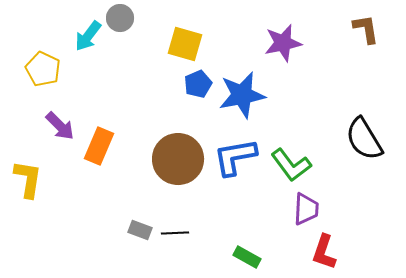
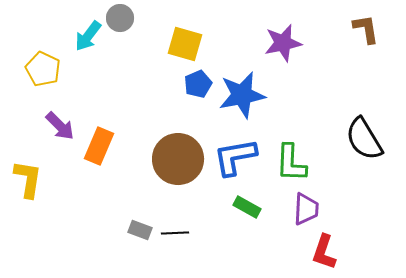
green L-shape: moved 2 px up; rotated 39 degrees clockwise
green rectangle: moved 50 px up
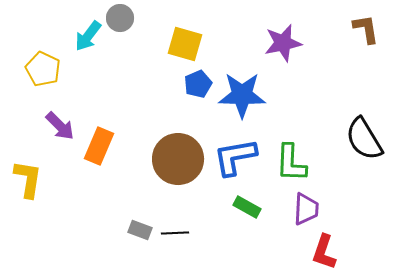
blue star: rotated 12 degrees clockwise
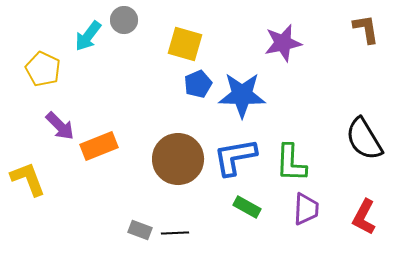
gray circle: moved 4 px right, 2 px down
orange rectangle: rotated 45 degrees clockwise
yellow L-shape: rotated 30 degrees counterclockwise
red L-shape: moved 40 px right, 35 px up; rotated 9 degrees clockwise
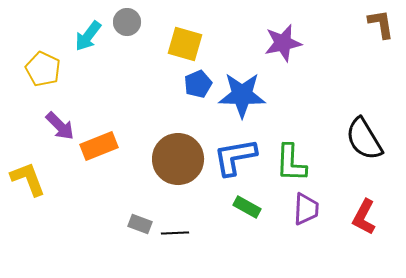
gray circle: moved 3 px right, 2 px down
brown L-shape: moved 15 px right, 5 px up
gray rectangle: moved 6 px up
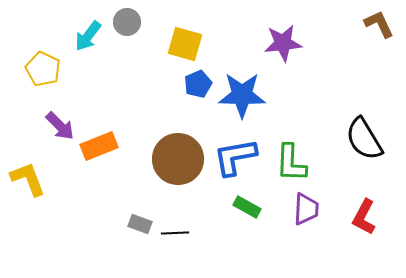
brown L-shape: moved 2 px left; rotated 16 degrees counterclockwise
purple star: rotated 6 degrees clockwise
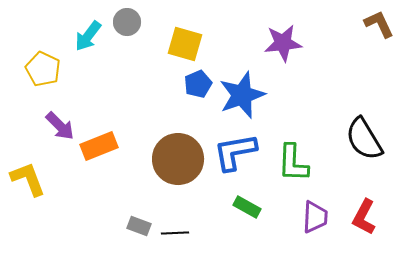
blue star: rotated 21 degrees counterclockwise
blue L-shape: moved 5 px up
green L-shape: moved 2 px right
purple trapezoid: moved 9 px right, 8 px down
gray rectangle: moved 1 px left, 2 px down
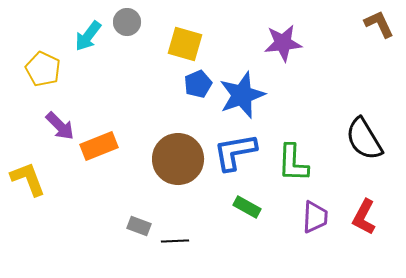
black line: moved 8 px down
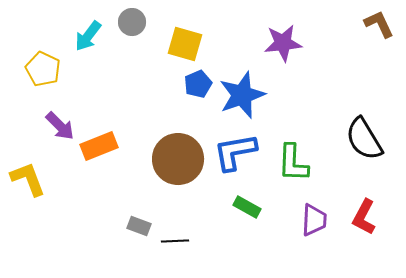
gray circle: moved 5 px right
purple trapezoid: moved 1 px left, 3 px down
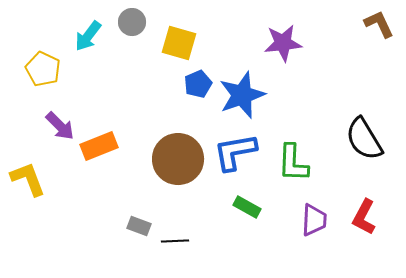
yellow square: moved 6 px left, 1 px up
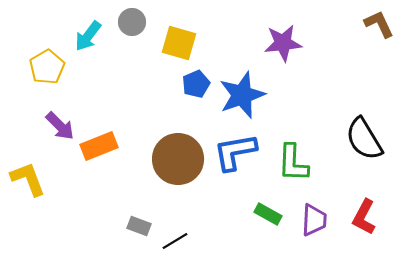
yellow pentagon: moved 4 px right, 2 px up; rotated 16 degrees clockwise
blue pentagon: moved 2 px left
green rectangle: moved 21 px right, 7 px down
black line: rotated 28 degrees counterclockwise
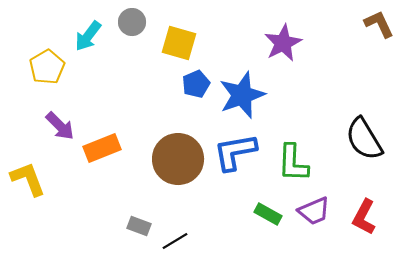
purple star: rotated 21 degrees counterclockwise
orange rectangle: moved 3 px right, 2 px down
purple trapezoid: moved 9 px up; rotated 64 degrees clockwise
